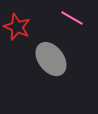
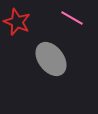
red star: moved 5 px up
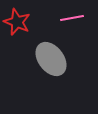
pink line: rotated 40 degrees counterclockwise
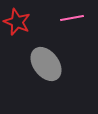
gray ellipse: moved 5 px left, 5 px down
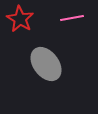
red star: moved 3 px right, 3 px up; rotated 8 degrees clockwise
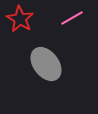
pink line: rotated 20 degrees counterclockwise
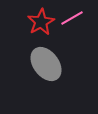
red star: moved 21 px right, 3 px down; rotated 12 degrees clockwise
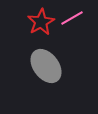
gray ellipse: moved 2 px down
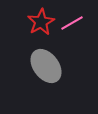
pink line: moved 5 px down
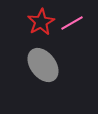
gray ellipse: moved 3 px left, 1 px up
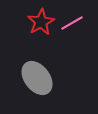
gray ellipse: moved 6 px left, 13 px down
